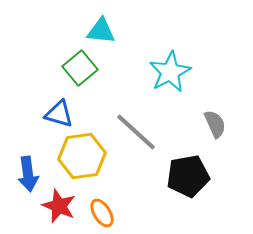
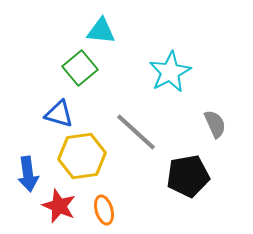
orange ellipse: moved 2 px right, 3 px up; rotated 16 degrees clockwise
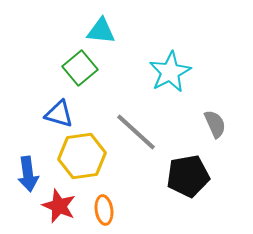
orange ellipse: rotated 8 degrees clockwise
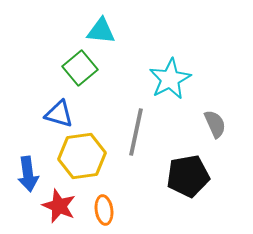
cyan star: moved 7 px down
gray line: rotated 60 degrees clockwise
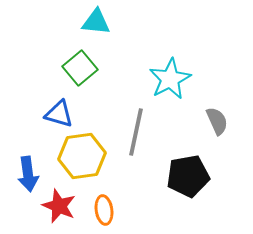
cyan triangle: moved 5 px left, 9 px up
gray semicircle: moved 2 px right, 3 px up
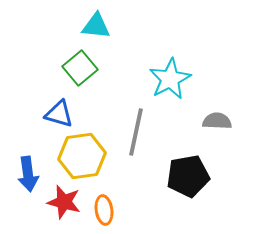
cyan triangle: moved 4 px down
gray semicircle: rotated 64 degrees counterclockwise
red star: moved 5 px right, 4 px up; rotated 8 degrees counterclockwise
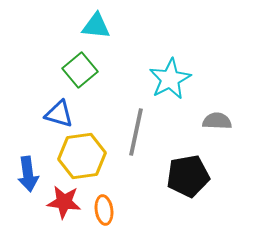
green square: moved 2 px down
red star: rotated 8 degrees counterclockwise
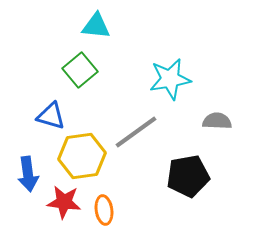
cyan star: rotated 18 degrees clockwise
blue triangle: moved 8 px left, 2 px down
gray line: rotated 42 degrees clockwise
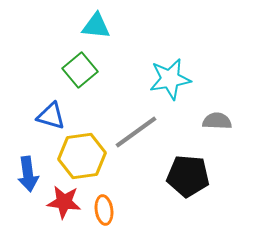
black pentagon: rotated 15 degrees clockwise
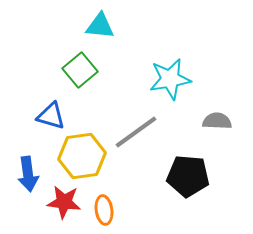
cyan triangle: moved 4 px right
